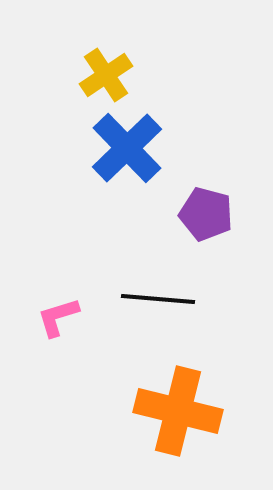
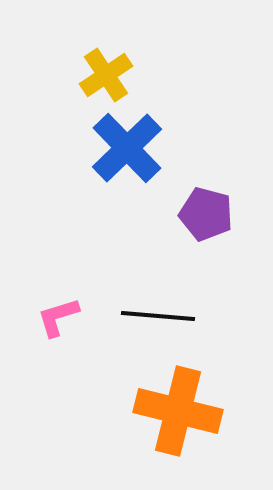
black line: moved 17 px down
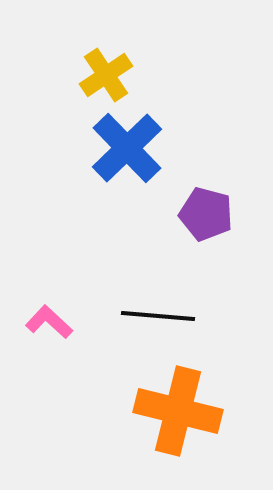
pink L-shape: moved 9 px left, 5 px down; rotated 60 degrees clockwise
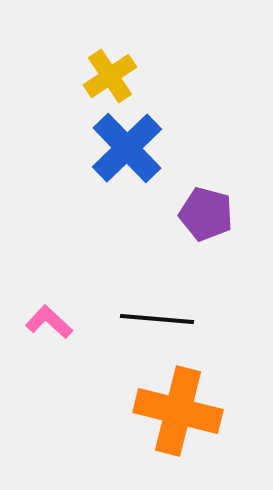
yellow cross: moved 4 px right, 1 px down
black line: moved 1 px left, 3 px down
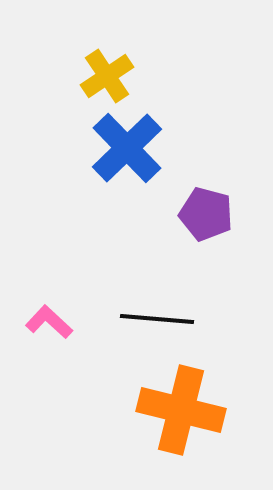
yellow cross: moved 3 px left
orange cross: moved 3 px right, 1 px up
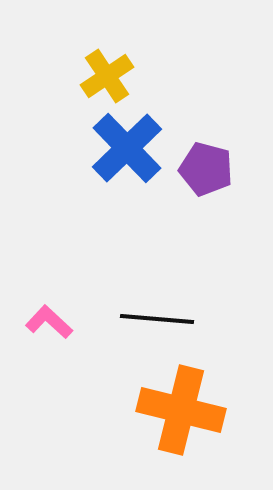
purple pentagon: moved 45 px up
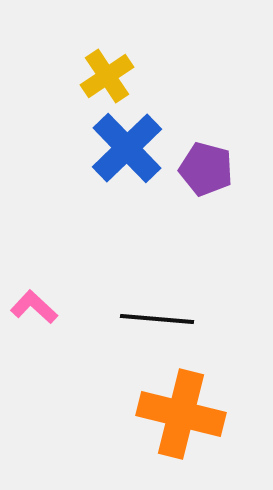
pink L-shape: moved 15 px left, 15 px up
orange cross: moved 4 px down
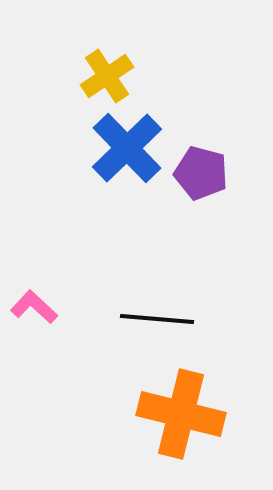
purple pentagon: moved 5 px left, 4 px down
